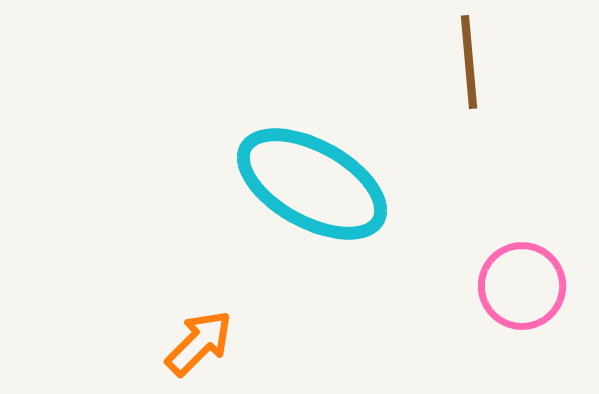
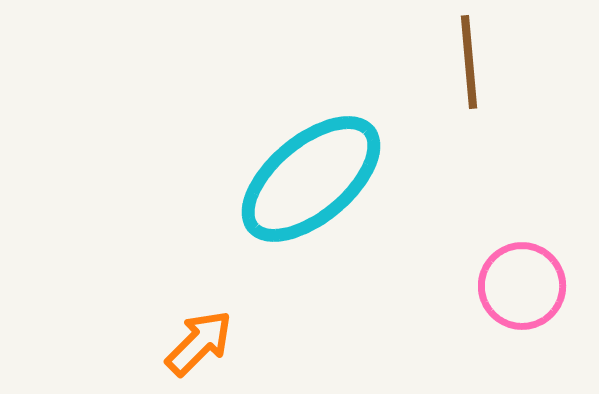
cyan ellipse: moved 1 px left, 5 px up; rotated 69 degrees counterclockwise
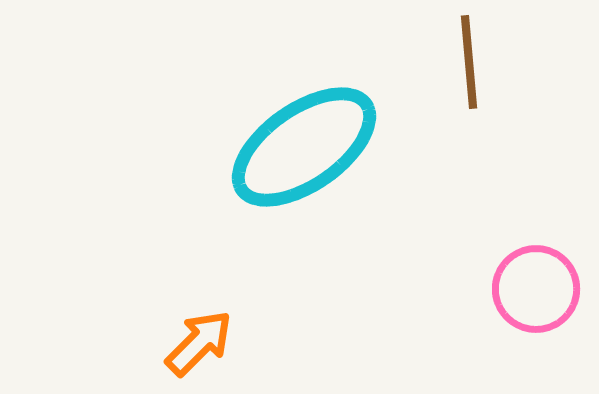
cyan ellipse: moved 7 px left, 32 px up; rotated 5 degrees clockwise
pink circle: moved 14 px right, 3 px down
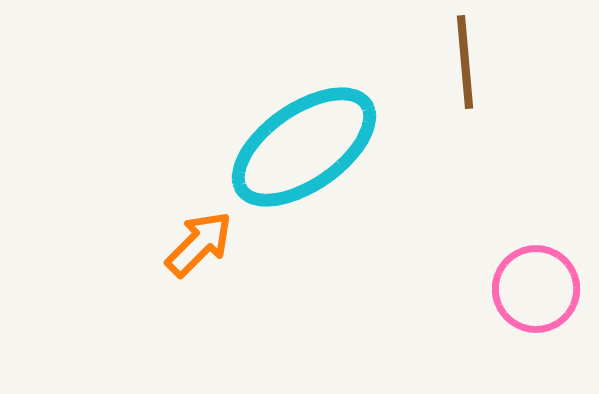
brown line: moved 4 px left
orange arrow: moved 99 px up
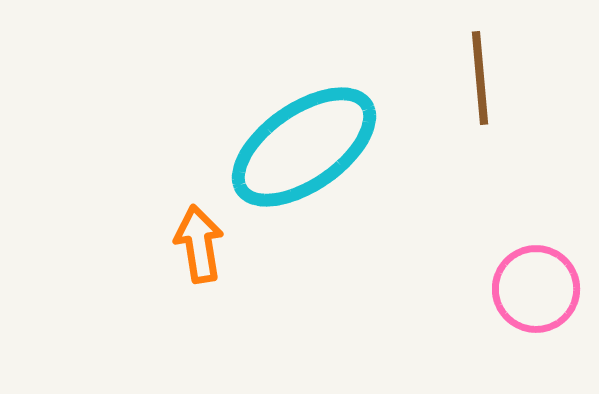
brown line: moved 15 px right, 16 px down
orange arrow: rotated 54 degrees counterclockwise
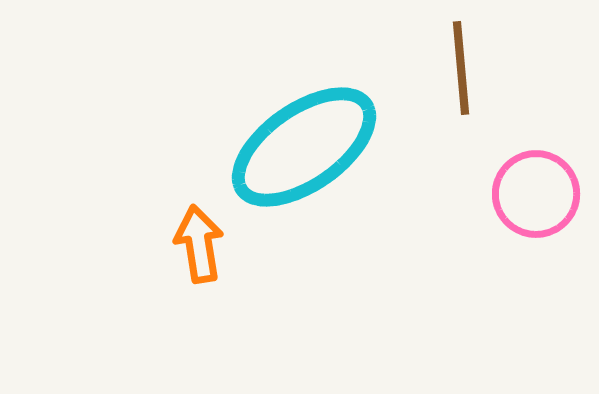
brown line: moved 19 px left, 10 px up
pink circle: moved 95 px up
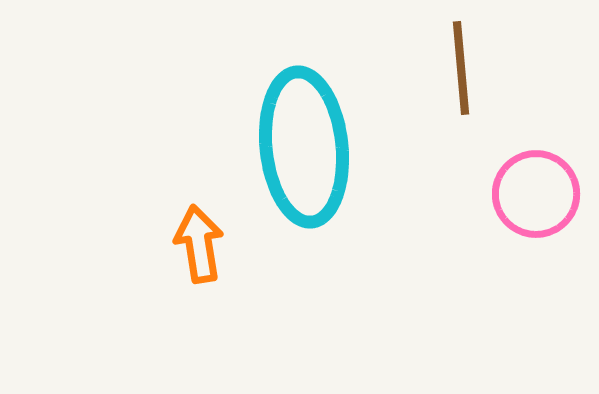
cyan ellipse: rotated 61 degrees counterclockwise
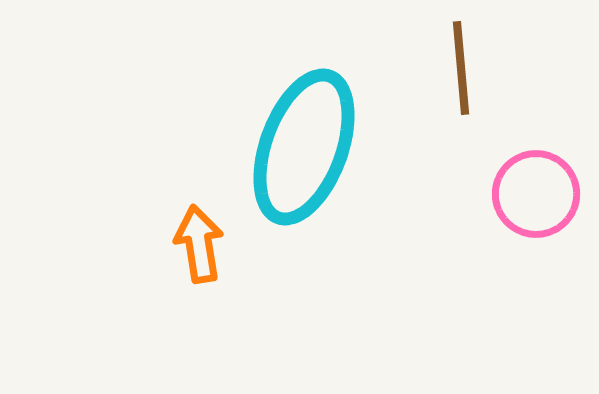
cyan ellipse: rotated 26 degrees clockwise
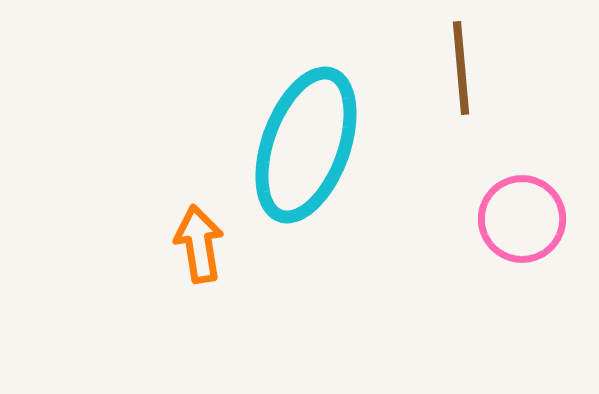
cyan ellipse: moved 2 px right, 2 px up
pink circle: moved 14 px left, 25 px down
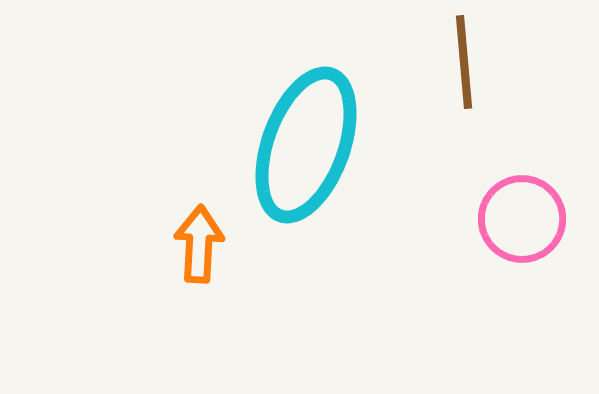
brown line: moved 3 px right, 6 px up
orange arrow: rotated 12 degrees clockwise
